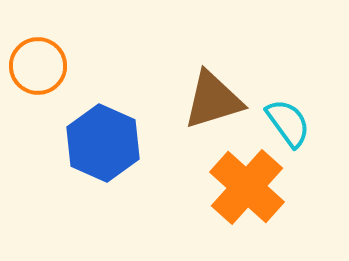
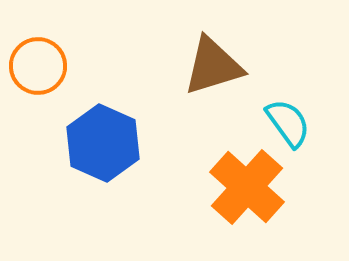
brown triangle: moved 34 px up
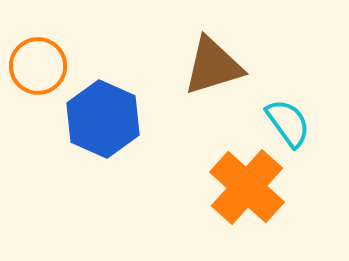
blue hexagon: moved 24 px up
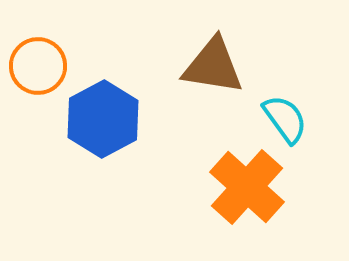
brown triangle: rotated 26 degrees clockwise
blue hexagon: rotated 8 degrees clockwise
cyan semicircle: moved 3 px left, 4 px up
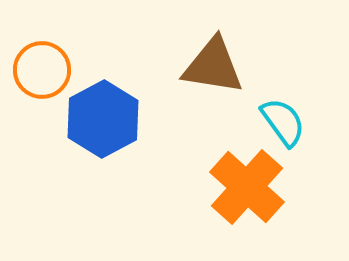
orange circle: moved 4 px right, 4 px down
cyan semicircle: moved 2 px left, 3 px down
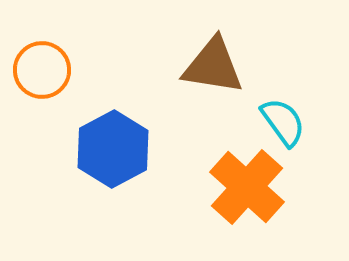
blue hexagon: moved 10 px right, 30 px down
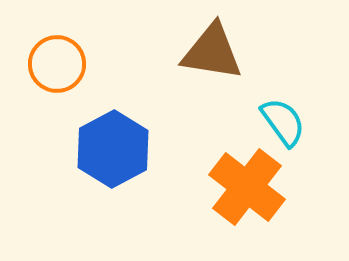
brown triangle: moved 1 px left, 14 px up
orange circle: moved 15 px right, 6 px up
orange cross: rotated 4 degrees counterclockwise
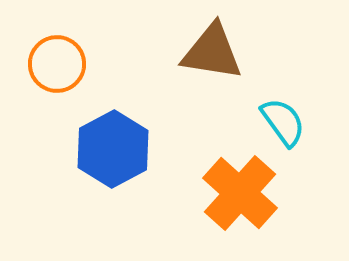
orange cross: moved 7 px left, 6 px down; rotated 4 degrees clockwise
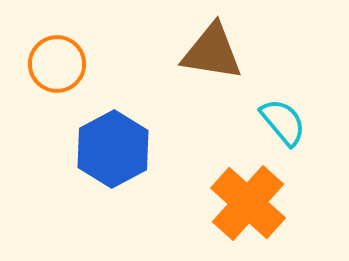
cyan semicircle: rotated 4 degrees counterclockwise
orange cross: moved 8 px right, 10 px down
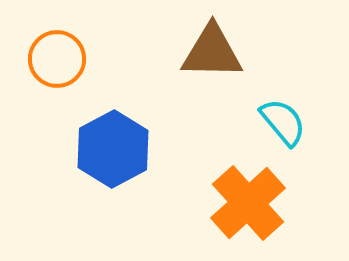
brown triangle: rotated 8 degrees counterclockwise
orange circle: moved 5 px up
orange cross: rotated 6 degrees clockwise
